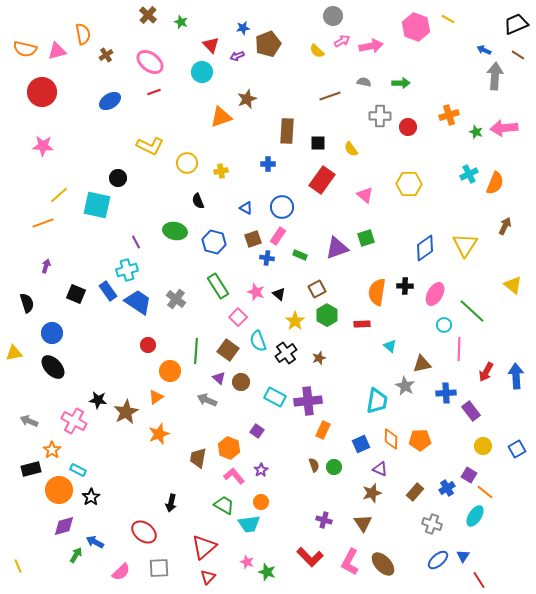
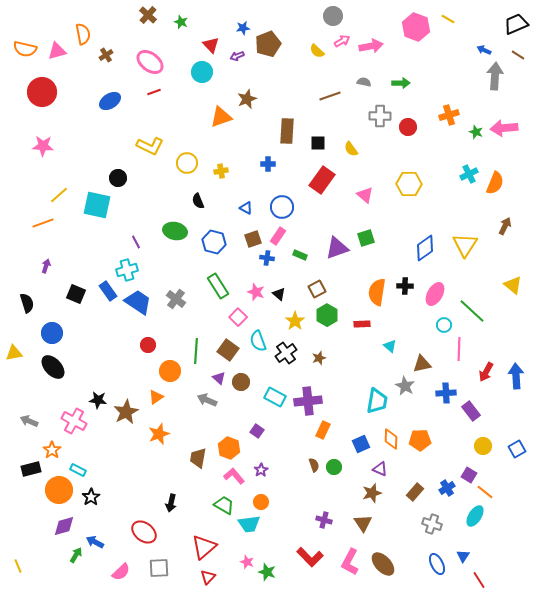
blue ellipse at (438, 560): moved 1 px left, 4 px down; rotated 75 degrees counterclockwise
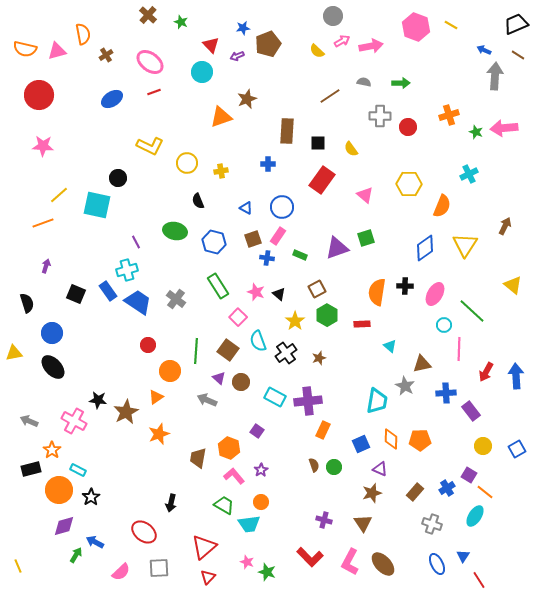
yellow line at (448, 19): moved 3 px right, 6 px down
red circle at (42, 92): moved 3 px left, 3 px down
brown line at (330, 96): rotated 15 degrees counterclockwise
blue ellipse at (110, 101): moved 2 px right, 2 px up
orange semicircle at (495, 183): moved 53 px left, 23 px down
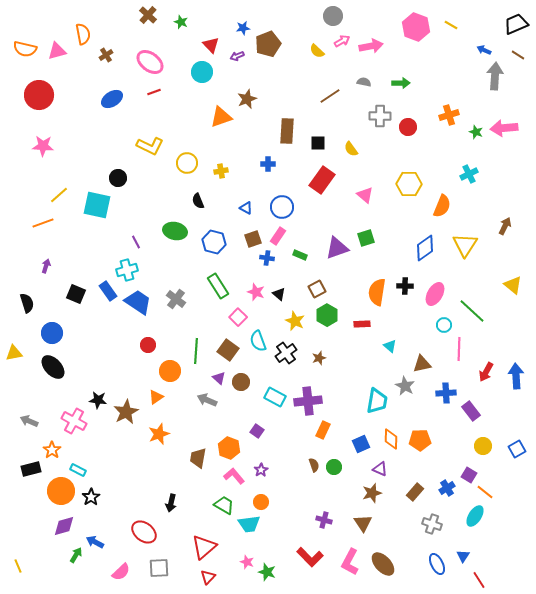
yellow star at (295, 321): rotated 12 degrees counterclockwise
orange circle at (59, 490): moved 2 px right, 1 px down
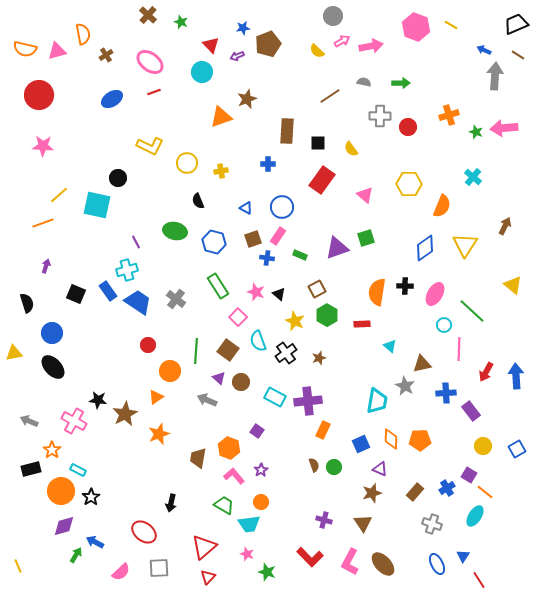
cyan cross at (469, 174): moved 4 px right, 3 px down; rotated 24 degrees counterclockwise
brown star at (126, 412): moved 1 px left, 2 px down
pink star at (247, 562): moved 8 px up
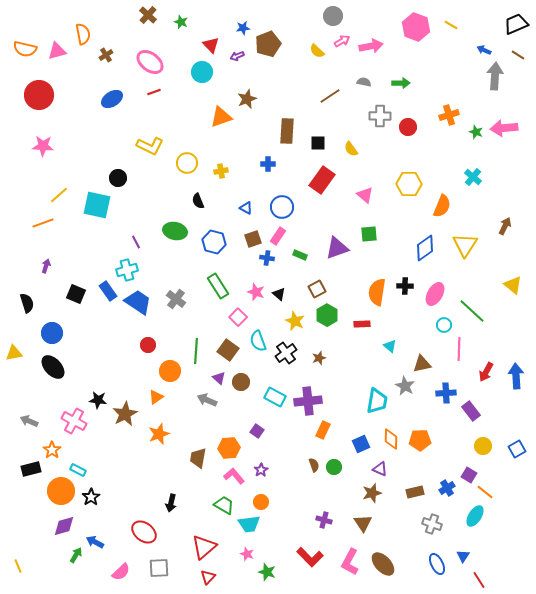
green square at (366, 238): moved 3 px right, 4 px up; rotated 12 degrees clockwise
orange hexagon at (229, 448): rotated 25 degrees counterclockwise
brown rectangle at (415, 492): rotated 36 degrees clockwise
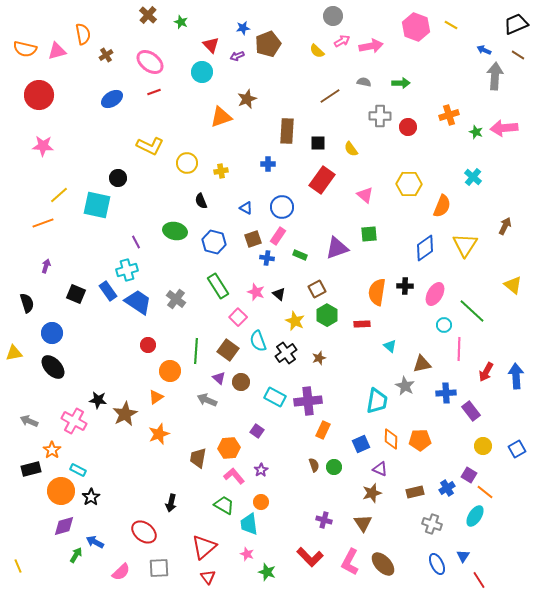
black semicircle at (198, 201): moved 3 px right
cyan trapezoid at (249, 524): rotated 90 degrees clockwise
red triangle at (208, 577): rotated 21 degrees counterclockwise
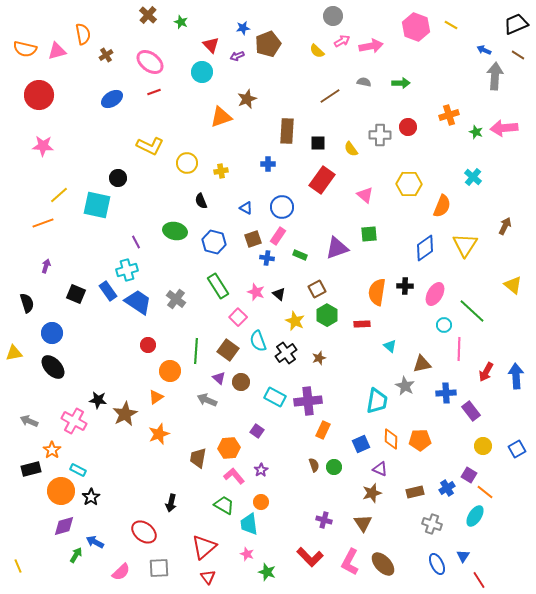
gray cross at (380, 116): moved 19 px down
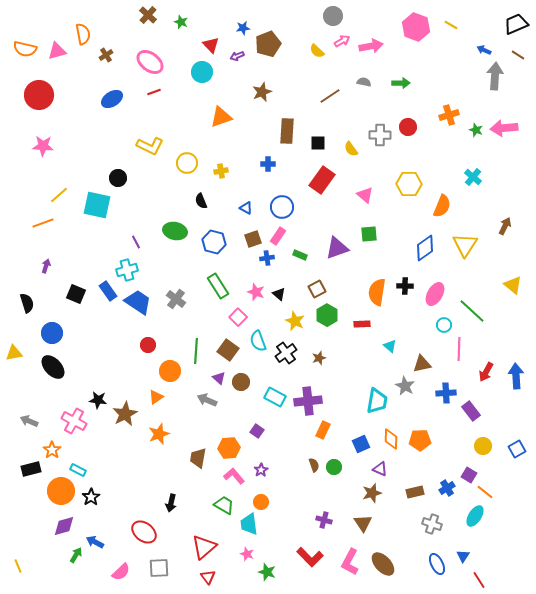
brown star at (247, 99): moved 15 px right, 7 px up
green star at (476, 132): moved 2 px up
blue cross at (267, 258): rotated 16 degrees counterclockwise
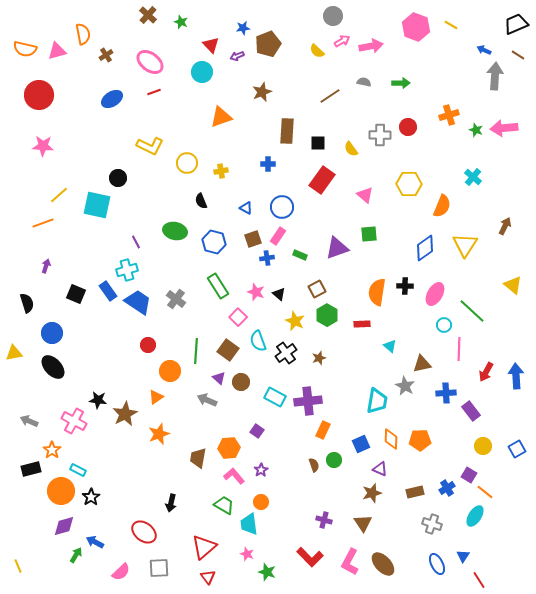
green circle at (334, 467): moved 7 px up
